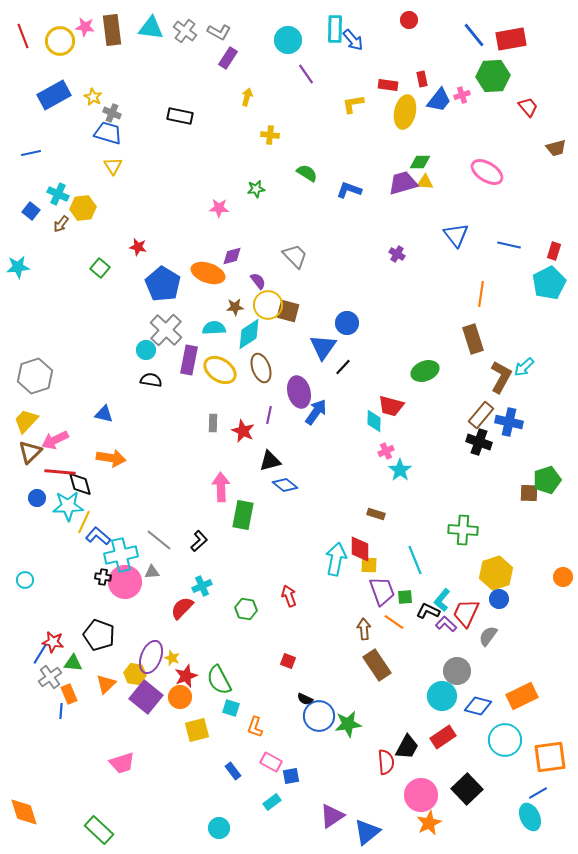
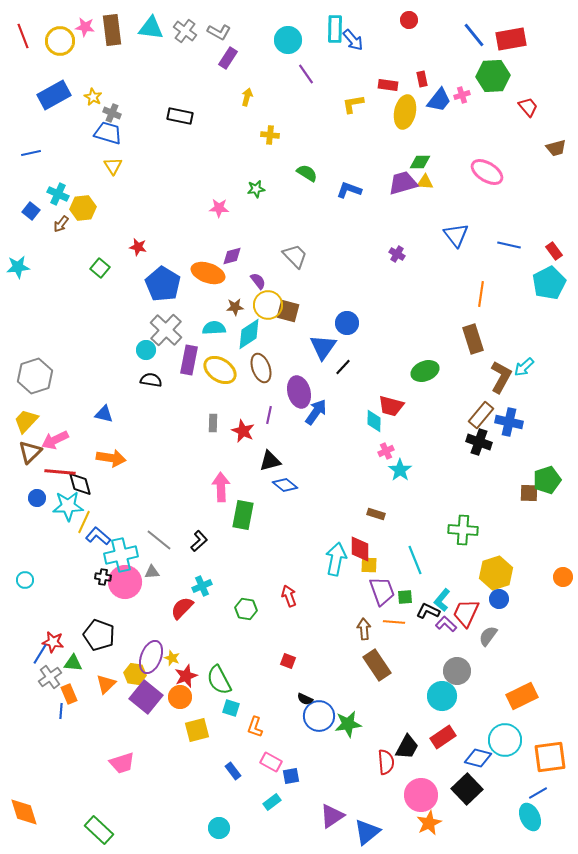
red rectangle at (554, 251): rotated 54 degrees counterclockwise
orange line at (394, 622): rotated 30 degrees counterclockwise
blue diamond at (478, 706): moved 52 px down
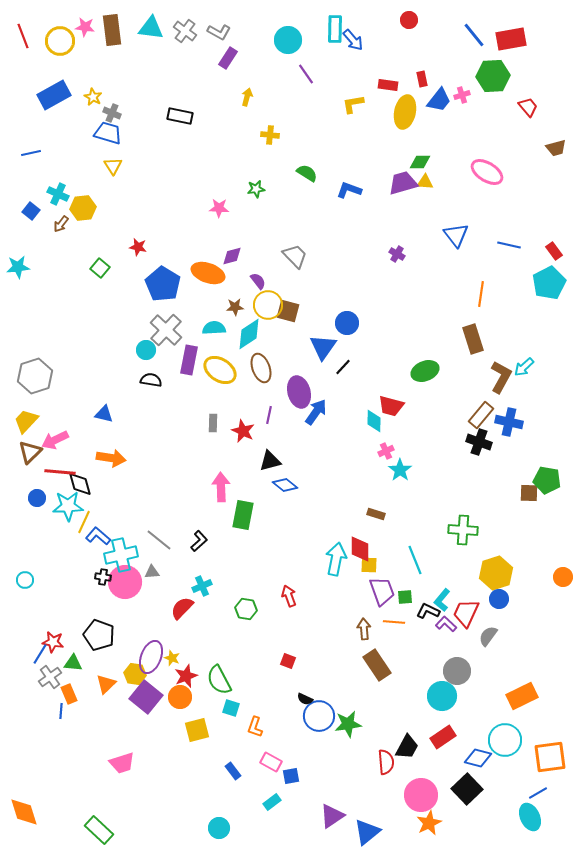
green pentagon at (547, 480): rotated 28 degrees clockwise
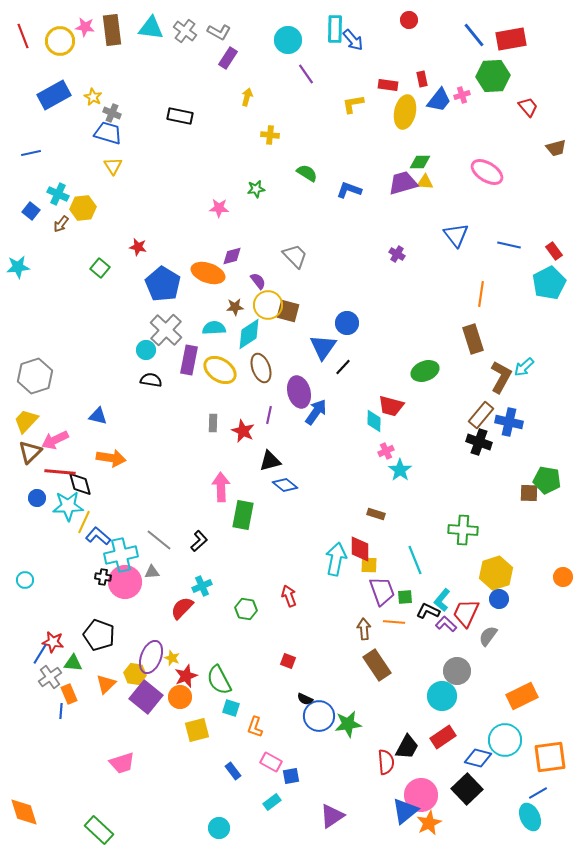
blue triangle at (104, 414): moved 6 px left, 2 px down
blue triangle at (367, 832): moved 38 px right, 21 px up
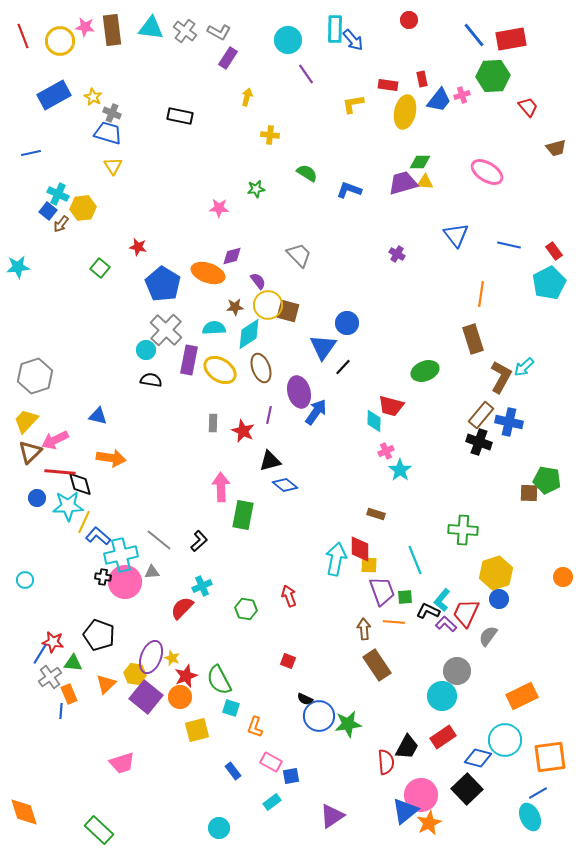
blue square at (31, 211): moved 17 px right
gray trapezoid at (295, 256): moved 4 px right, 1 px up
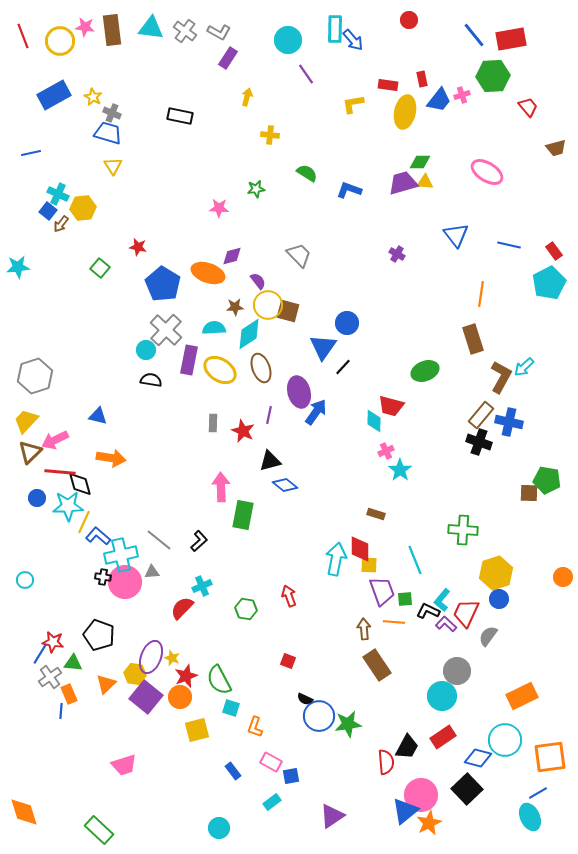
green square at (405, 597): moved 2 px down
pink trapezoid at (122, 763): moved 2 px right, 2 px down
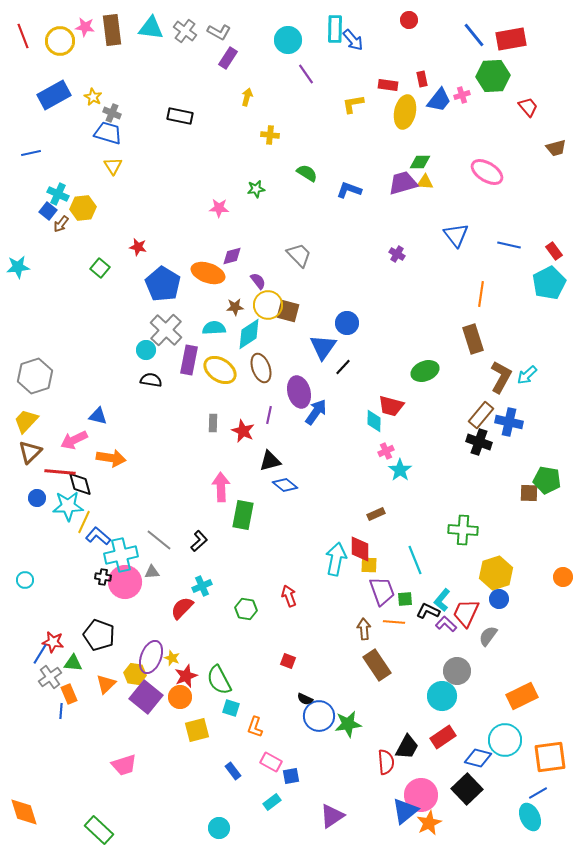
cyan arrow at (524, 367): moved 3 px right, 8 px down
pink arrow at (55, 440): moved 19 px right
brown rectangle at (376, 514): rotated 42 degrees counterclockwise
